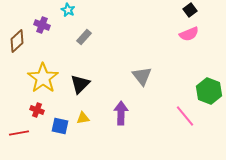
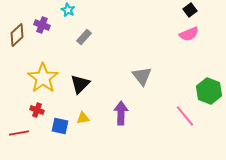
brown diamond: moved 6 px up
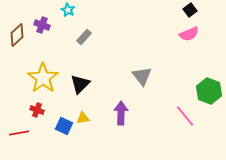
blue square: moved 4 px right; rotated 12 degrees clockwise
